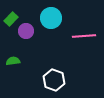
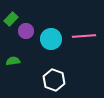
cyan circle: moved 21 px down
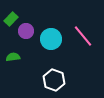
pink line: moved 1 px left; rotated 55 degrees clockwise
green semicircle: moved 4 px up
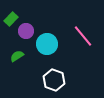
cyan circle: moved 4 px left, 5 px down
green semicircle: moved 4 px right, 1 px up; rotated 24 degrees counterclockwise
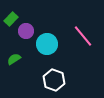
green semicircle: moved 3 px left, 3 px down
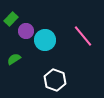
cyan circle: moved 2 px left, 4 px up
white hexagon: moved 1 px right
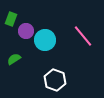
green rectangle: rotated 24 degrees counterclockwise
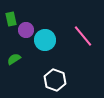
green rectangle: rotated 32 degrees counterclockwise
purple circle: moved 1 px up
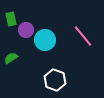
green semicircle: moved 3 px left, 1 px up
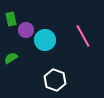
pink line: rotated 10 degrees clockwise
